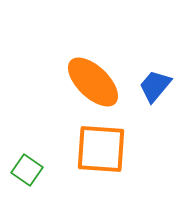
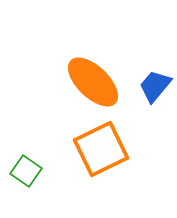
orange square: rotated 30 degrees counterclockwise
green square: moved 1 px left, 1 px down
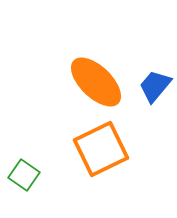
orange ellipse: moved 3 px right
green square: moved 2 px left, 4 px down
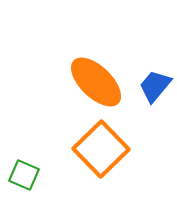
orange square: rotated 18 degrees counterclockwise
green square: rotated 12 degrees counterclockwise
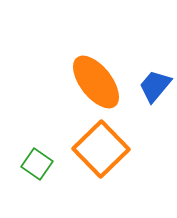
orange ellipse: rotated 8 degrees clockwise
green square: moved 13 px right, 11 px up; rotated 12 degrees clockwise
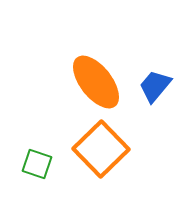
green square: rotated 16 degrees counterclockwise
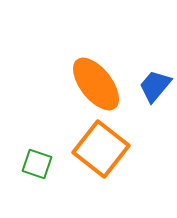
orange ellipse: moved 2 px down
orange square: rotated 8 degrees counterclockwise
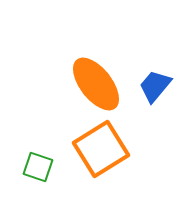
orange square: rotated 20 degrees clockwise
green square: moved 1 px right, 3 px down
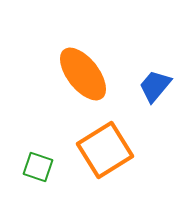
orange ellipse: moved 13 px left, 10 px up
orange square: moved 4 px right, 1 px down
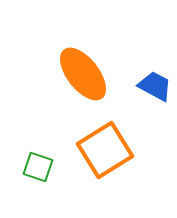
blue trapezoid: rotated 78 degrees clockwise
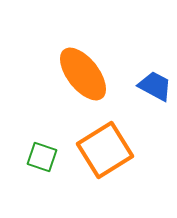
green square: moved 4 px right, 10 px up
